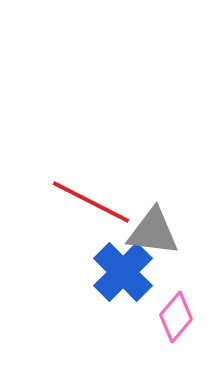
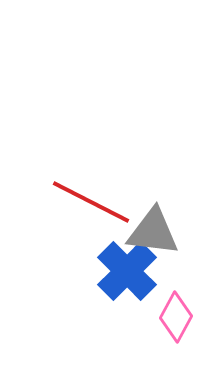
blue cross: moved 4 px right, 1 px up
pink diamond: rotated 12 degrees counterclockwise
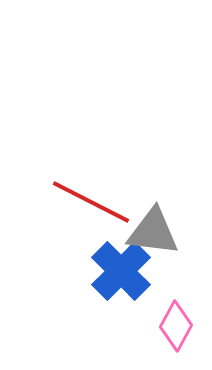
blue cross: moved 6 px left
pink diamond: moved 9 px down
